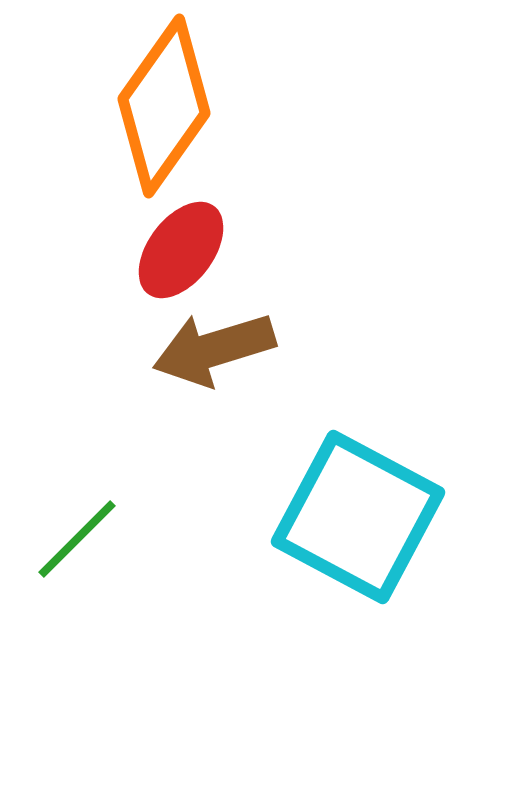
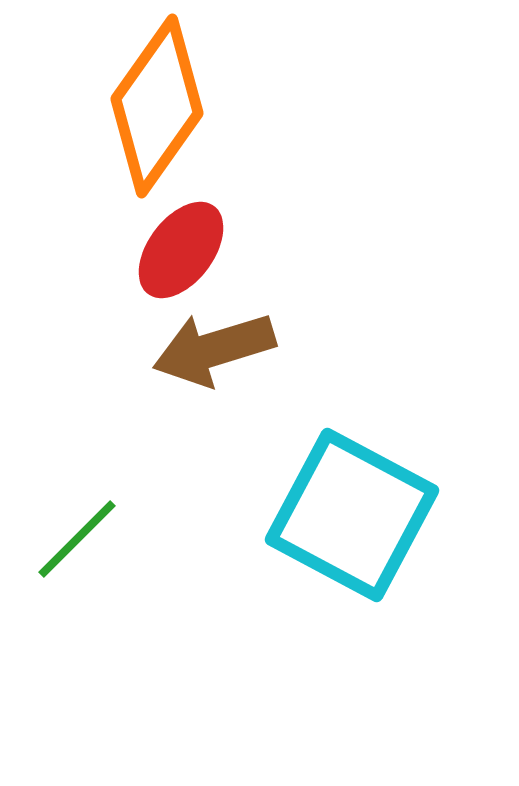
orange diamond: moved 7 px left
cyan square: moved 6 px left, 2 px up
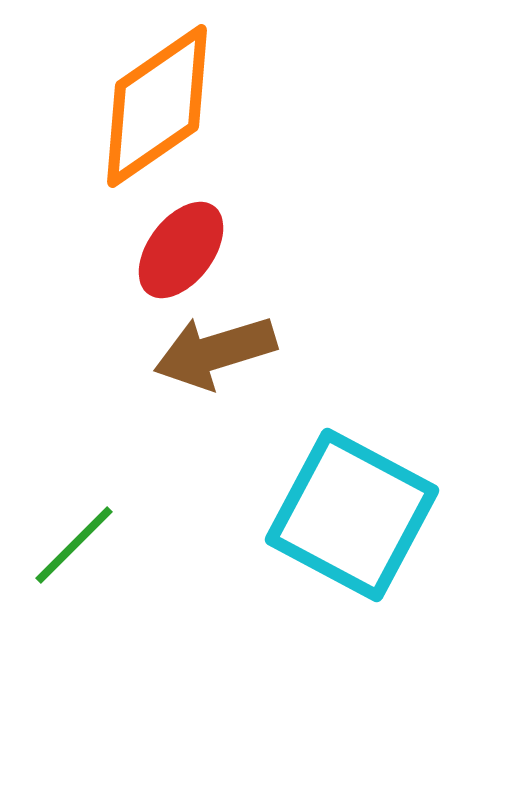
orange diamond: rotated 20 degrees clockwise
brown arrow: moved 1 px right, 3 px down
green line: moved 3 px left, 6 px down
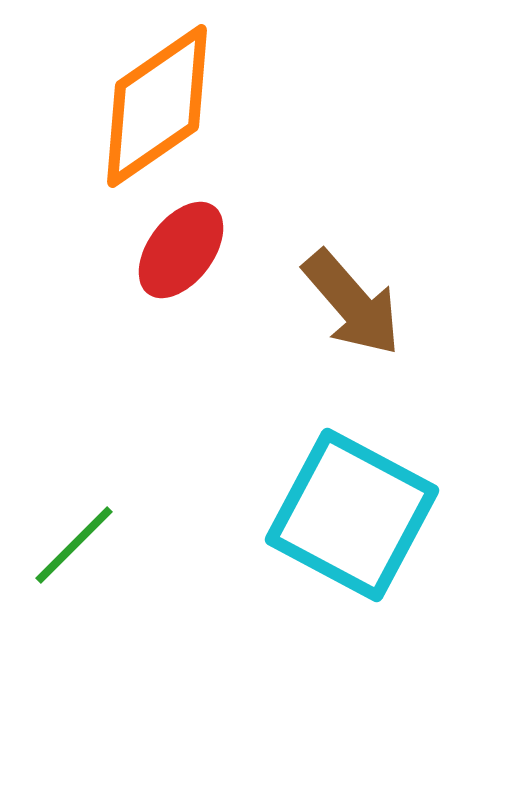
brown arrow: moved 137 px right, 49 px up; rotated 114 degrees counterclockwise
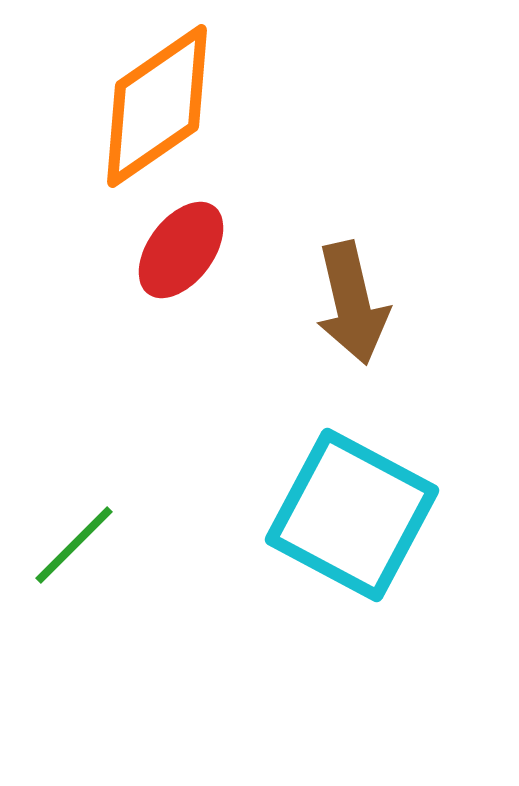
brown arrow: rotated 28 degrees clockwise
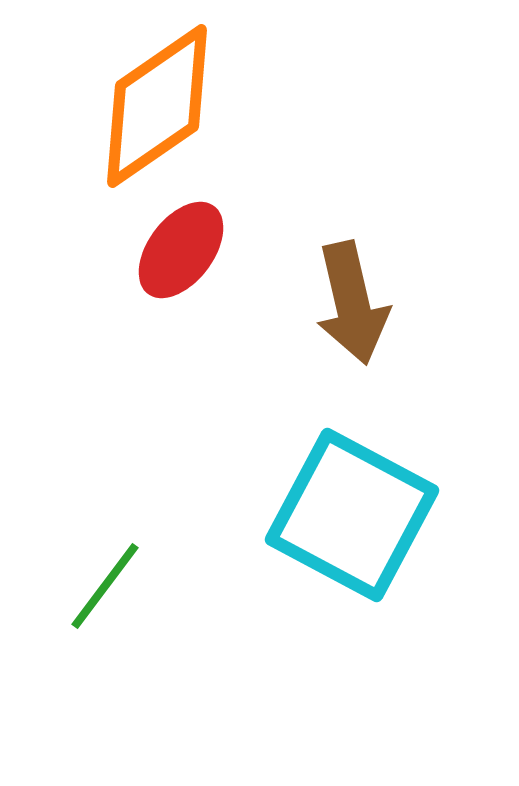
green line: moved 31 px right, 41 px down; rotated 8 degrees counterclockwise
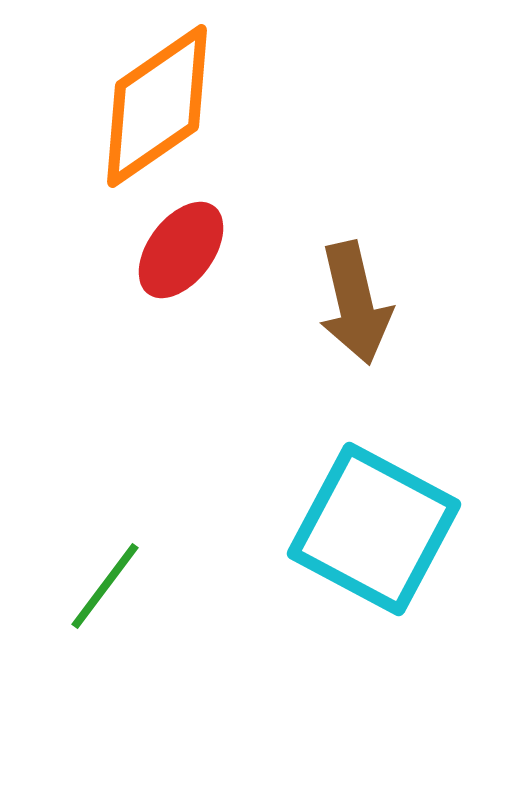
brown arrow: moved 3 px right
cyan square: moved 22 px right, 14 px down
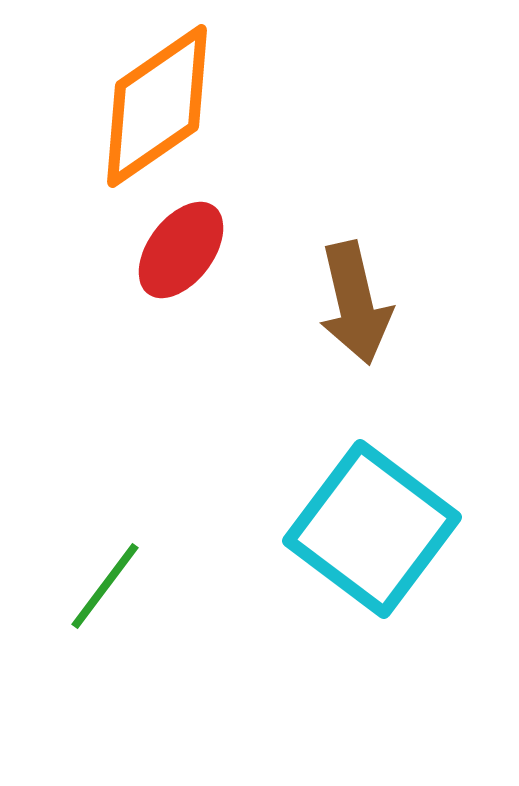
cyan square: moved 2 px left; rotated 9 degrees clockwise
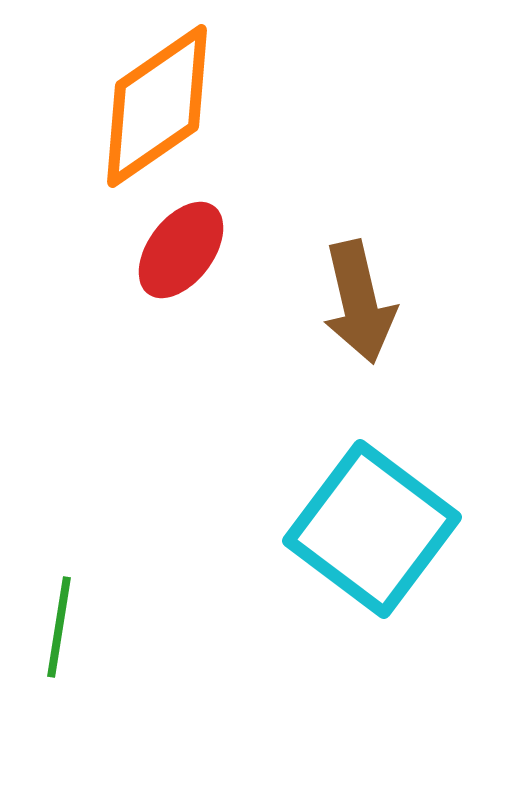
brown arrow: moved 4 px right, 1 px up
green line: moved 46 px left, 41 px down; rotated 28 degrees counterclockwise
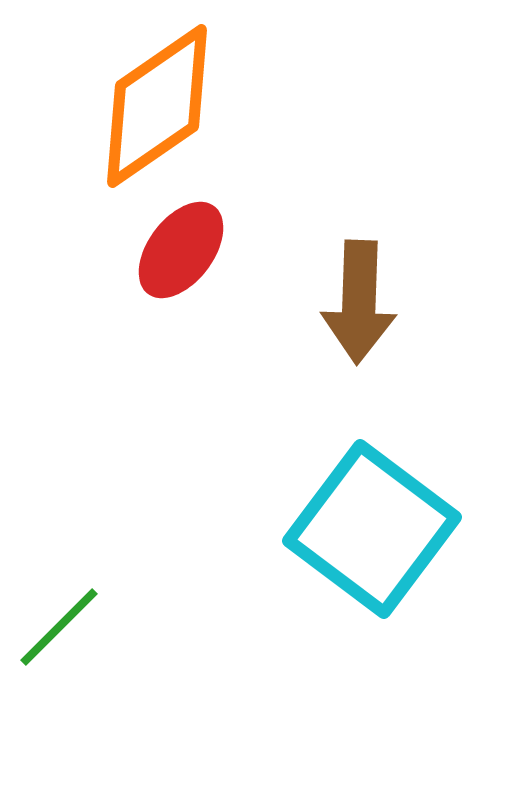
brown arrow: rotated 15 degrees clockwise
green line: rotated 36 degrees clockwise
